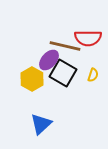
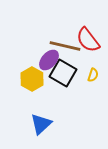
red semicircle: moved 2 px down; rotated 52 degrees clockwise
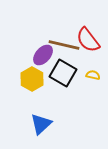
brown line: moved 1 px left, 1 px up
purple ellipse: moved 6 px left, 5 px up
yellow semicircle: rotated 96 degrees counterclockwise
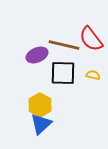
red semicircle: moved 3 px right, 1 px up
purple ellipse: moved 6 px left; rotated 25 degrees clockwise
black square: rotated 28 degrees counterclockwise
yellow hexagon: moved 8 px right, 26 px down
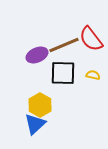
brown line: rotated 36 degrees counterclockwise
blue triangle: moved 6 px left
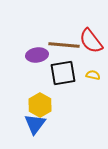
red semicircle: moved 2 px down
brown line: rotated 28 degrees clockwise
purple ellipse: rotated 15 degrees clockwise
black square: rotated 12 degrees counterclockwise
blue triangle: rotated 10 degrees counterclockwise
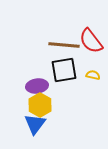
purple ellipse: moved 31 px down
black square: moved 1 px right, 3 px up
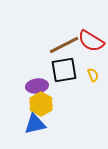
red semicircle: rotated 20 degrees counterclockwise
brown line: rotated 32 degrees counterclockwise
yellow semicircle: rotated 56 degrees clockwise
yellow hexagon: moved 1 px right, 1 px up
blue triangle: rotated 40 degrees clockwise
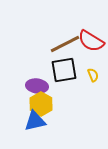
brown line: moved 1 px right, 1 px up
purple ellipse: rotated 15 degrees clockwise
blue triangle: moved 3 px up
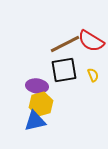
yellow hexagon: rotated 15 degrees clockwise
